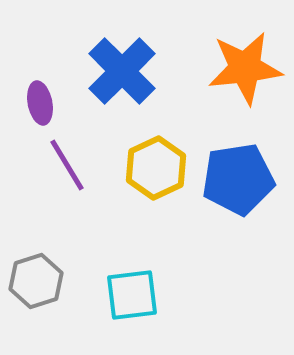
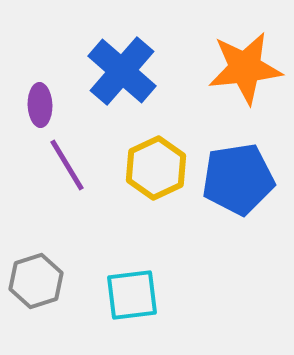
blue cross: rotated 4 degrees counterclockwise
purple ellipse: moved 2 px down; rotated 9 degrees clockwise
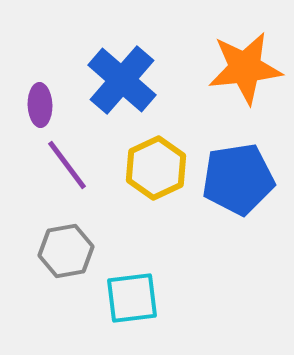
blue cross: moved 9 px down
purple line: rotated 6 degrees counterclockwise
gray hexagon: moved 30 px right, 30 px up; rotated 8 degrees clockwise
cyan square: moved 3 px down
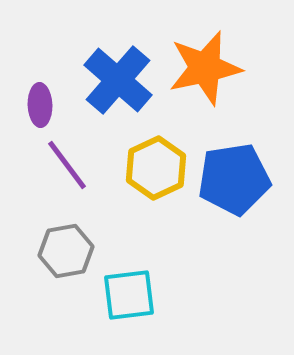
orange star: moved 40 px left; rotated 6 degrees counterclockwise
blue cross: moved 4 px left
blue pentagon: moved 4 px left
cyan square: moved 3 px left, 3 px up
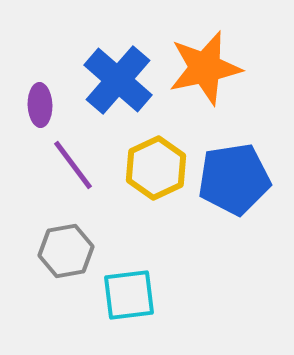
purple line: moved 6 px right
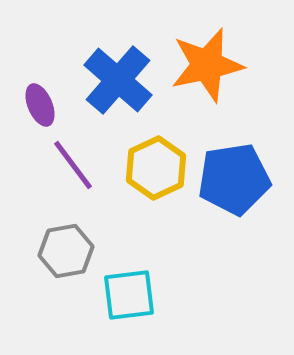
orange star: moved 2 px right, 3 px up
purple ellipse: rotated 21 degrees counterclockwise
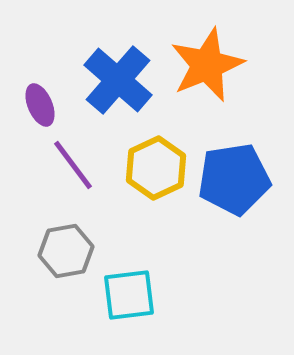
orange star: rotated 10 degrees counterclockwise
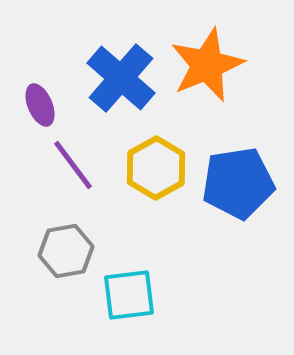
blue cross: moved 3 px right, 2 px up
yellow hexagon: rotated 4 degrees counterclockwise
blue pentagon: moved 4 px right, 4 px down
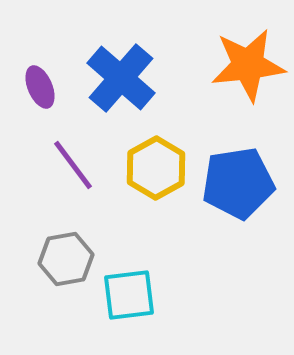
orange star: moved 41 px right; rotated 16 degrees clockwise
purple ellipse: moved 18 px up
gray hexagon: moved 8 px down
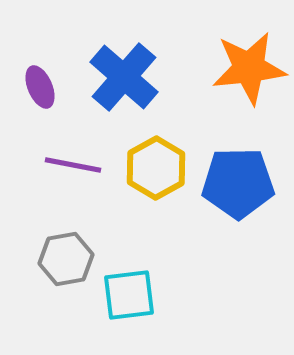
orange star: moved 1 px right, 3 px down
blue cross: moved 3 px right, 1 px up
purple line: rotated 42 degrees counterclockwise
blue pentagon: rotated 8 degrees clockwise
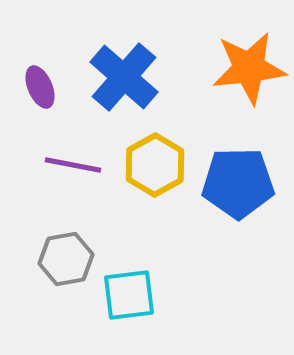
yellow hexagon: moved 1 px left, 3 px up
